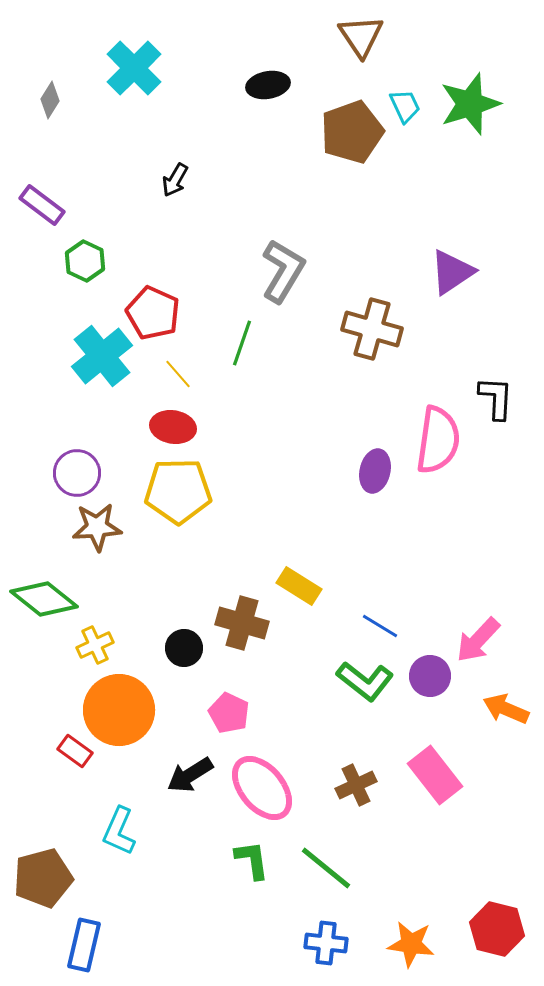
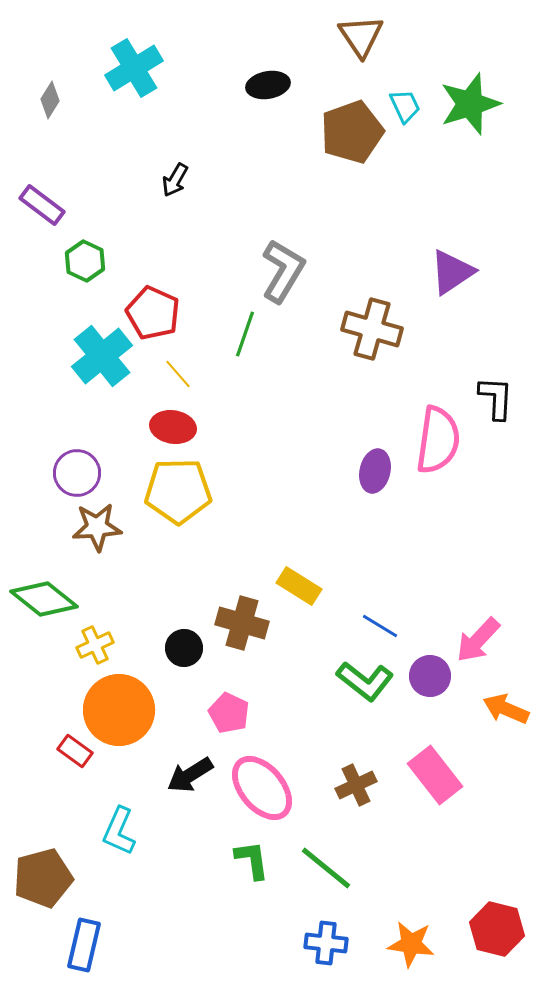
cyan cross at (134, 68): rotated 14 degrees clockwise
green line at (242, 343): moved 3 px right, 9 px up
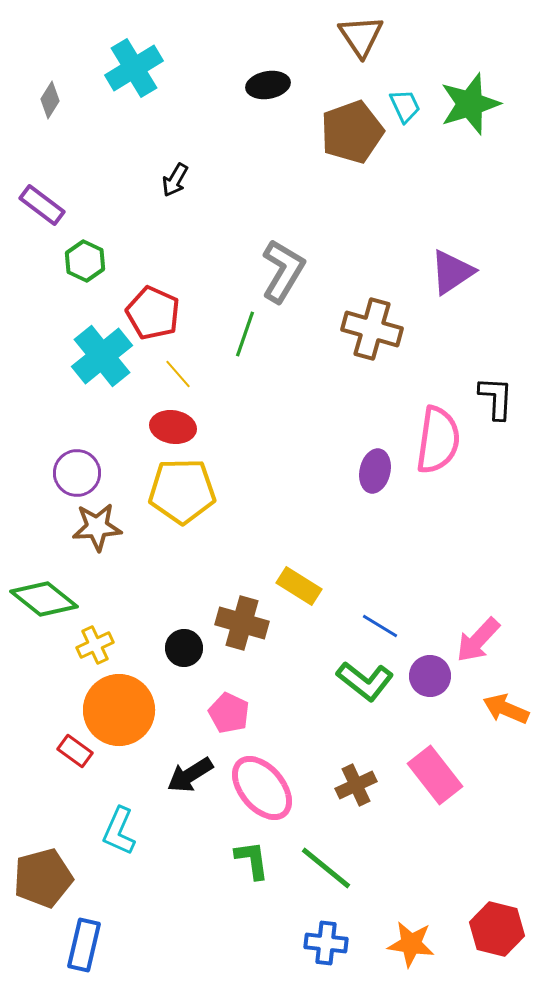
yellow pentagon at (178, 491): moved 4 px right
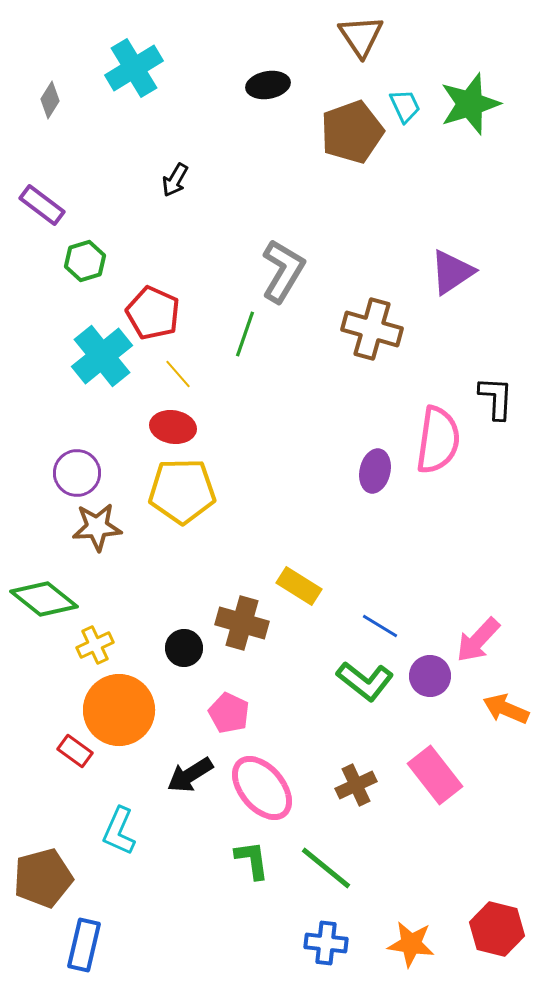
green hexagon at (85, 261): rotated 18 degrees clockwise
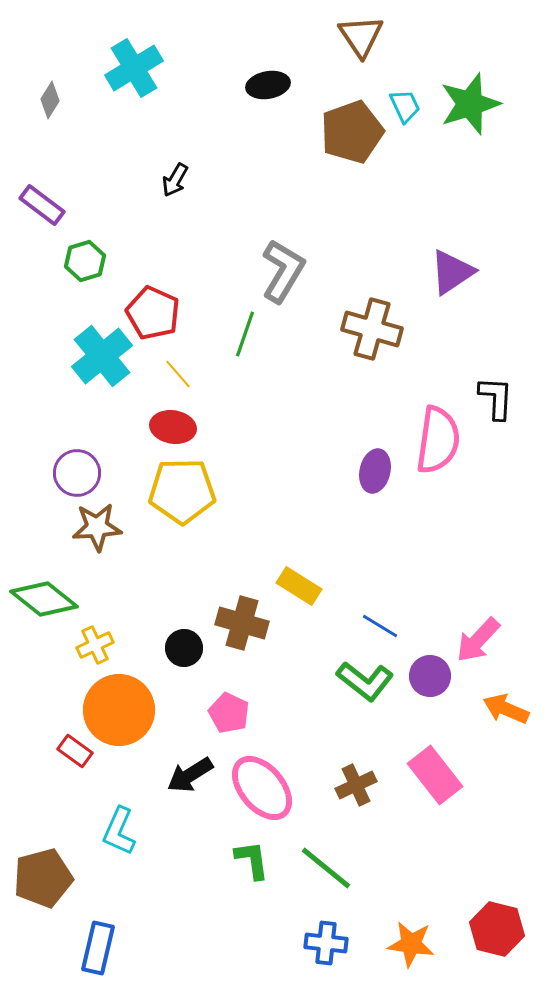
blue rectangle at (84, 945): moved 14 px right, 3 px down
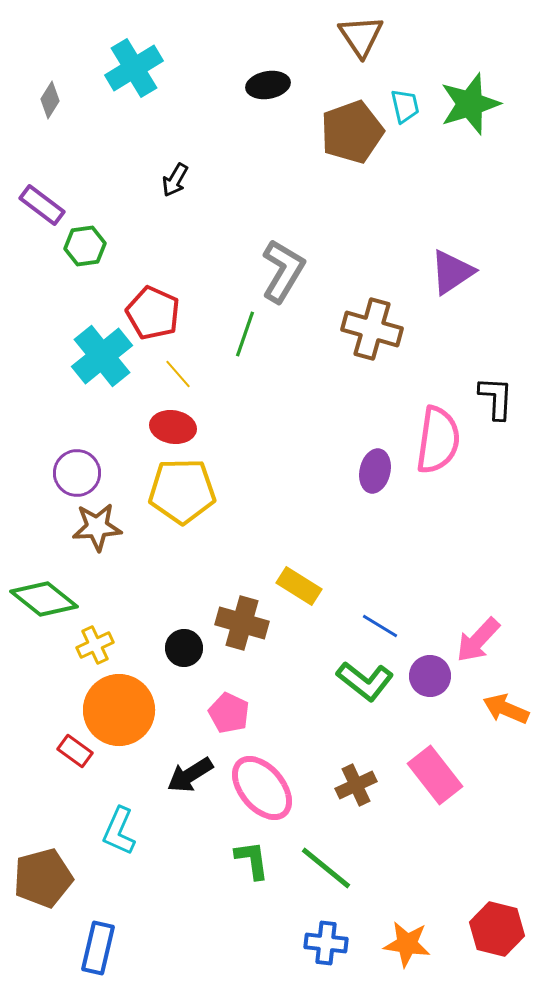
cyan trapezoid at (405, 106): rotated 12 degrees clockwise
green hexagon at (85, 261): moved 15 px up; rotated 9 degrees clockwise
orange star at (411, 944): moved 4 px left
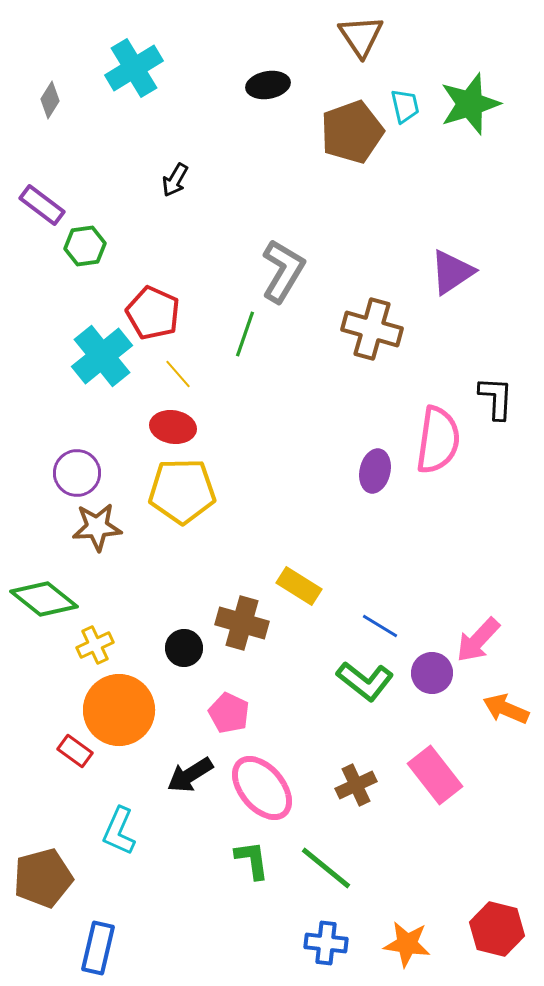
purple circle at (430, 676): moved 2 px right, 3 px up
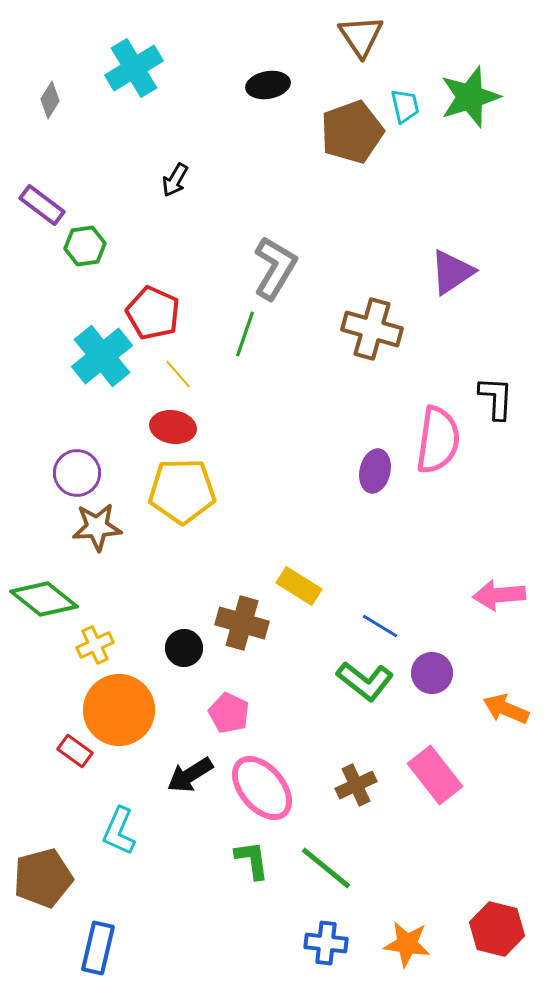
green star at (470, 104): moved 7 px up
gray L-shape at (283, 271): moved 8 px left, 3 px up
pink arrow at (478, 640): moved 21 px right, 45 px up; rotated 42 degrees clockwise
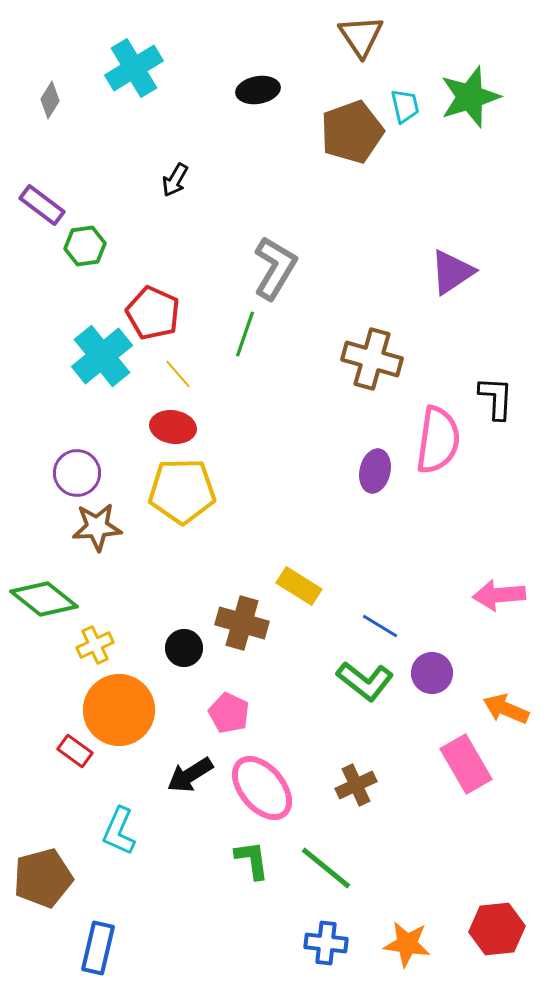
black ellipse at (268, 85): moved 10 px left, 5 px down
brown cross at (372, 329): moved 30 px down
pink rectangle at (435, 775): moved 31 px right, 11 px up; rotated 8 degrees clockwise
red hexagon at (497, 929): rotated 20 degrees counterclockwise
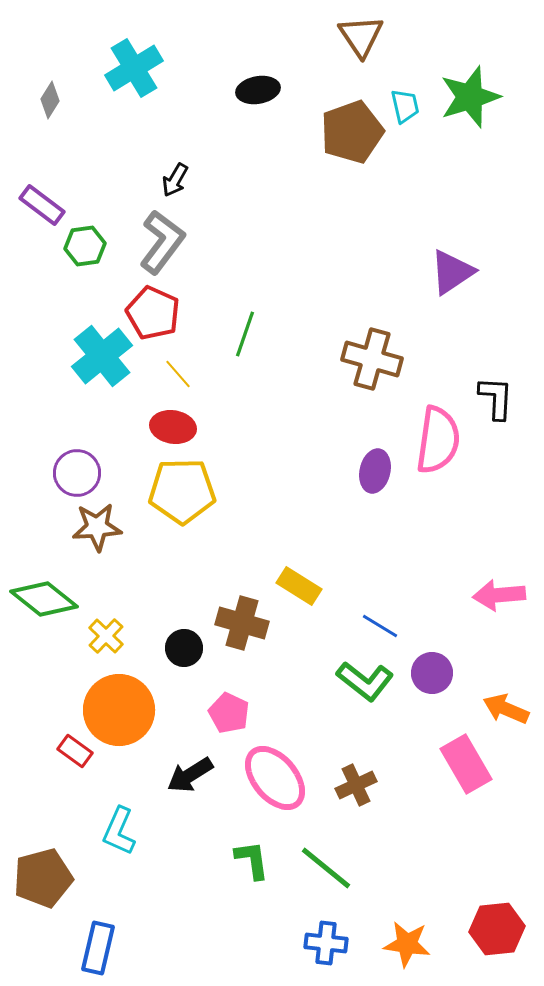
gray L-shape at (275, 268): moved 113 px left, 26 px up; rotated 6 degrees clockwise
yellow cross at (95, 645): moved 11 px right, 9 px up; rotated 21 degrees counterclockwise
pink ellipse at (262, 788): moved 13 px right, 10 px up
